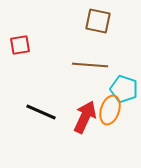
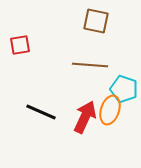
brown square: moved 2 px left
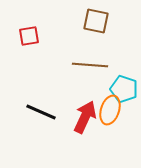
red square: moved 9 px right, 9 px up
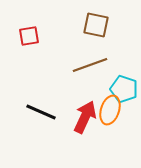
brown square: moved 4 px down
brown line: rotated 24 degrees counterclockwise
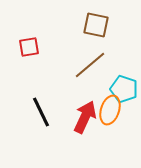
red square: moved 11 px down
brown line: rotated 20 degrees counterclockwise
black line: rotated 40 degrees clockwise
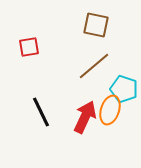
brown line: moved 4 px right, 1 px down
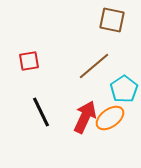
brown square: moved 16 px right, 5 px up
red square: moved 14 px down
cyan pentagon: rotated 20 degrees clockwise
orange ellipse: moved 8 px down; rotated 36 degrees clockwise
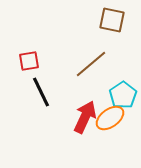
brown line: moved 3 px left, 2 px up
cyan pentagon: moved 1 px left, 6 px down
black line: moved 20 px up
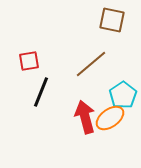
black line: rotated 48 degrees clockwise
red arrow: rotated 40 degrees counterclockwise
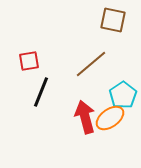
brown square: moved 1 px right
